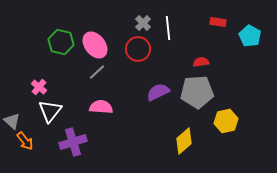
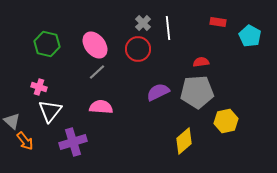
green hexagon: moved 14 px left, 2 px down
pink cross: rotated 21 degrees counterclockwise
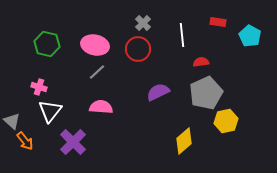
white line: moved 14 px right, 7 px down
pink ellipse: rotated 40 degrees counterclockwise
gray pentagon: moved 9 px right, 1 px down; rotated 20 degrees counterclockwise
purple cross: rotated 28 degrees counterclockwise
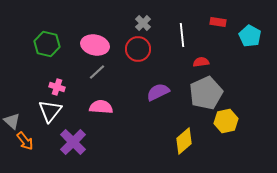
pink cross: moved 18 px right
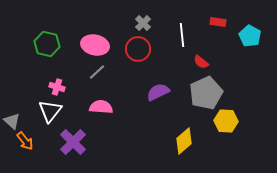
red semicircle: rotated 133 degrees counterclockwise
yellow hexagon: rotated 15 degrees clockwise
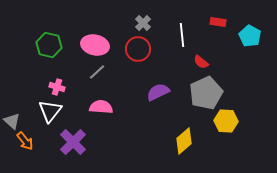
green hexagon: moved 2 px right, 1 px down
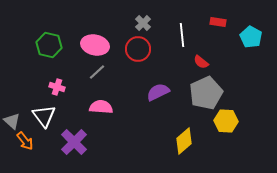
cyan pentagon: moved 1 px right, 1 px down
white triangle: moved 6 px left, 5 px down; rotated 15 degrees counterclockwise
purple cross: moved 1 px right
